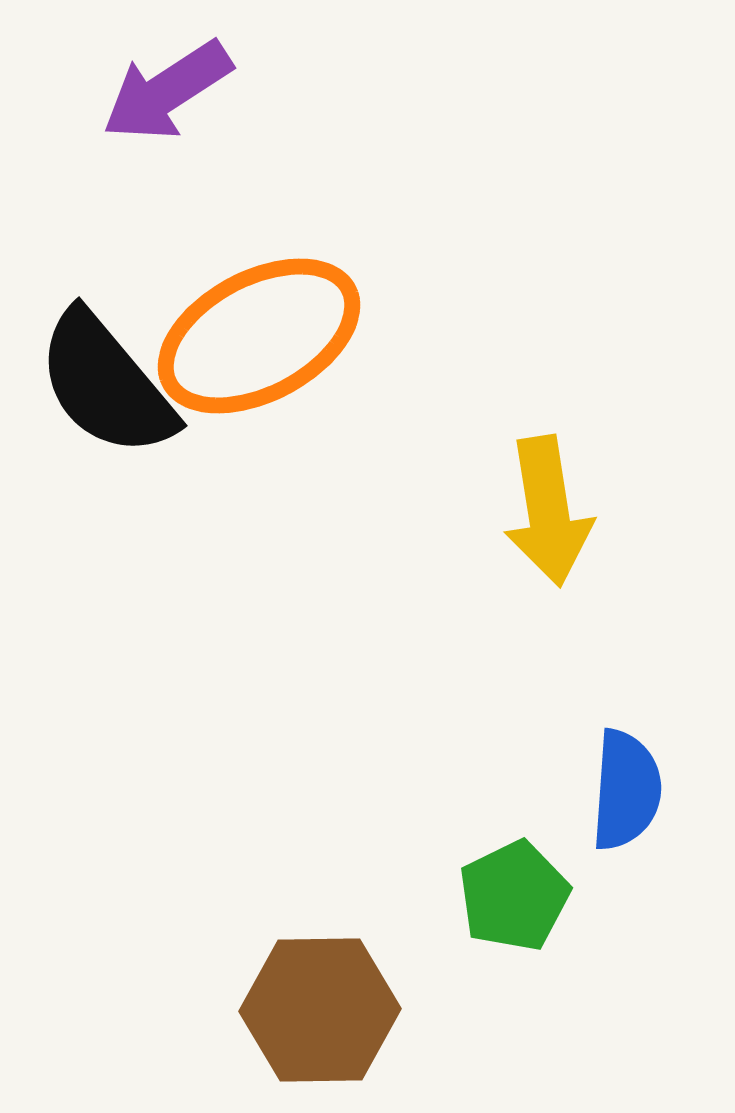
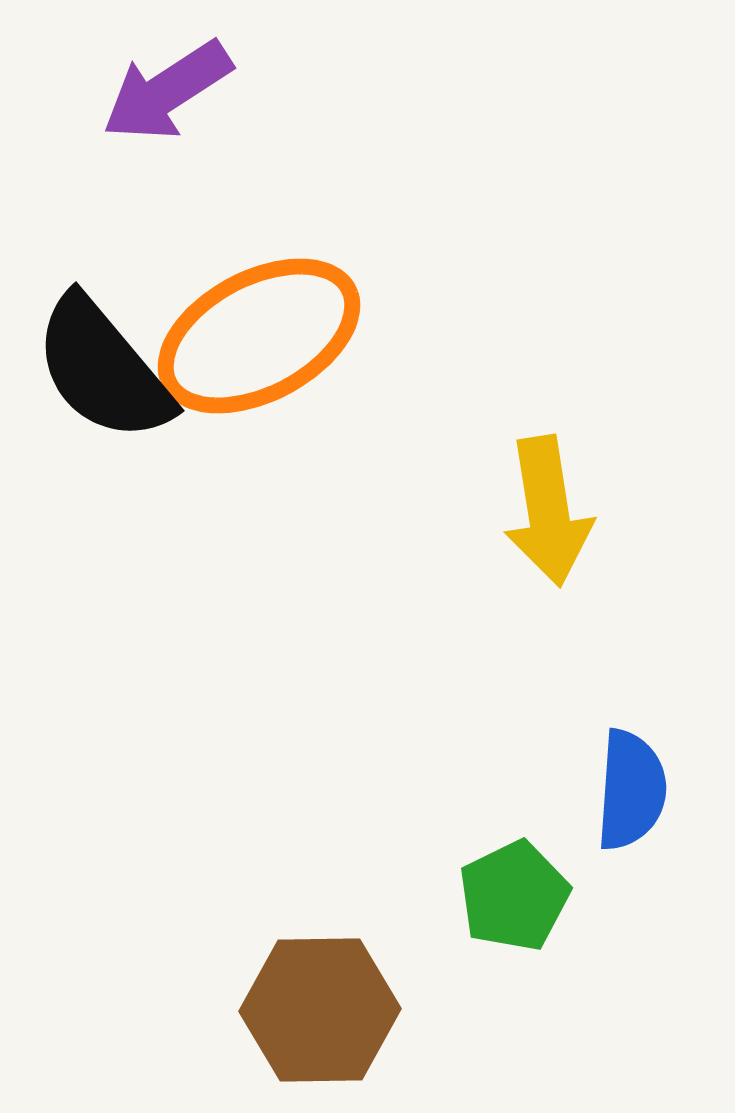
black semicircle: moved 3 px left, 15 px up
blue semicircle: moved 5 px right
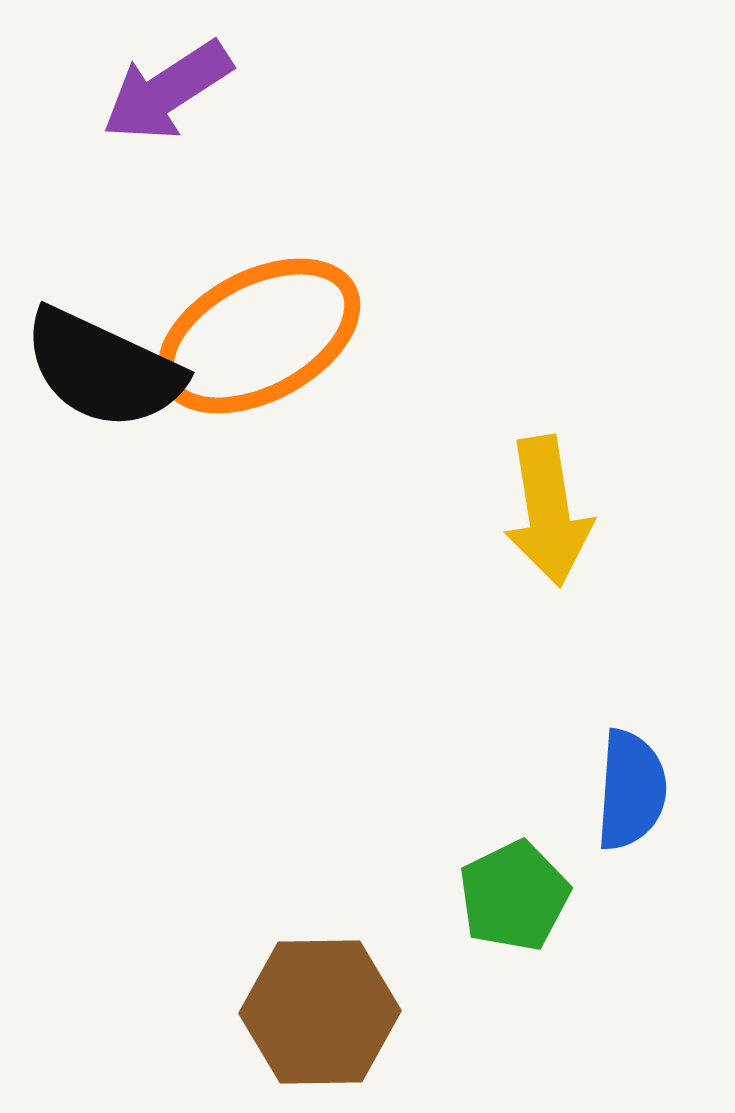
black semicircle: rotated 25 degrees counterclockwise
brown hexagon: moved 2 px down
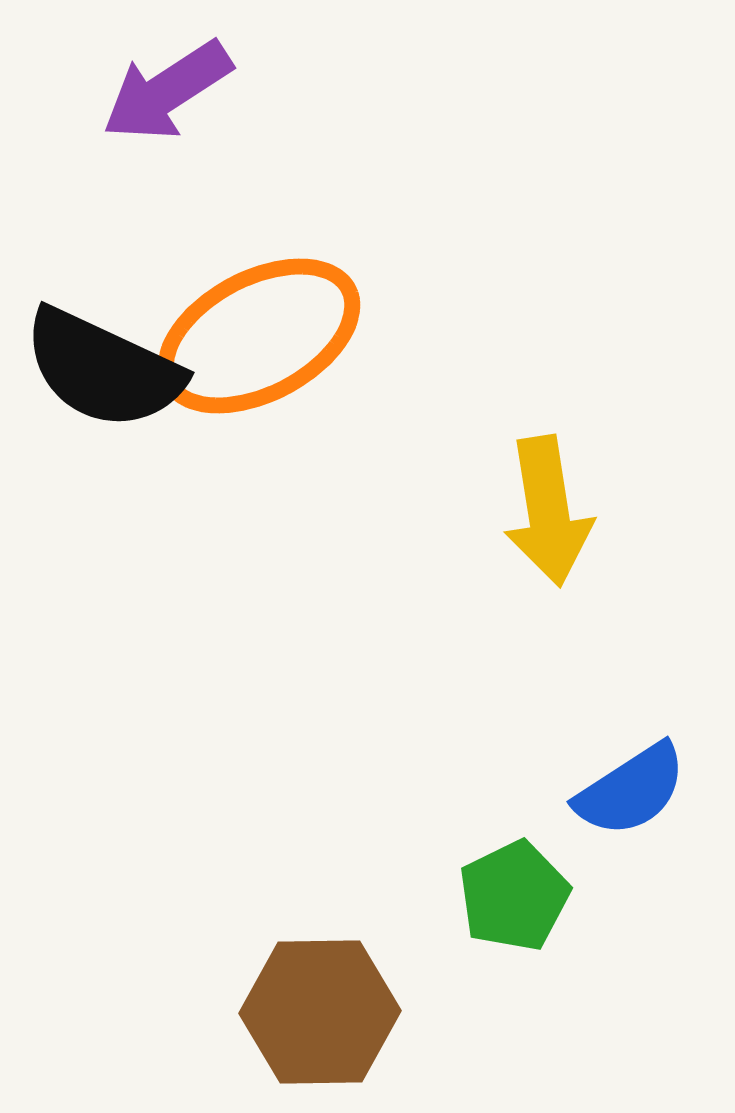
blue semicircle: rotated 53 degrees clockwise
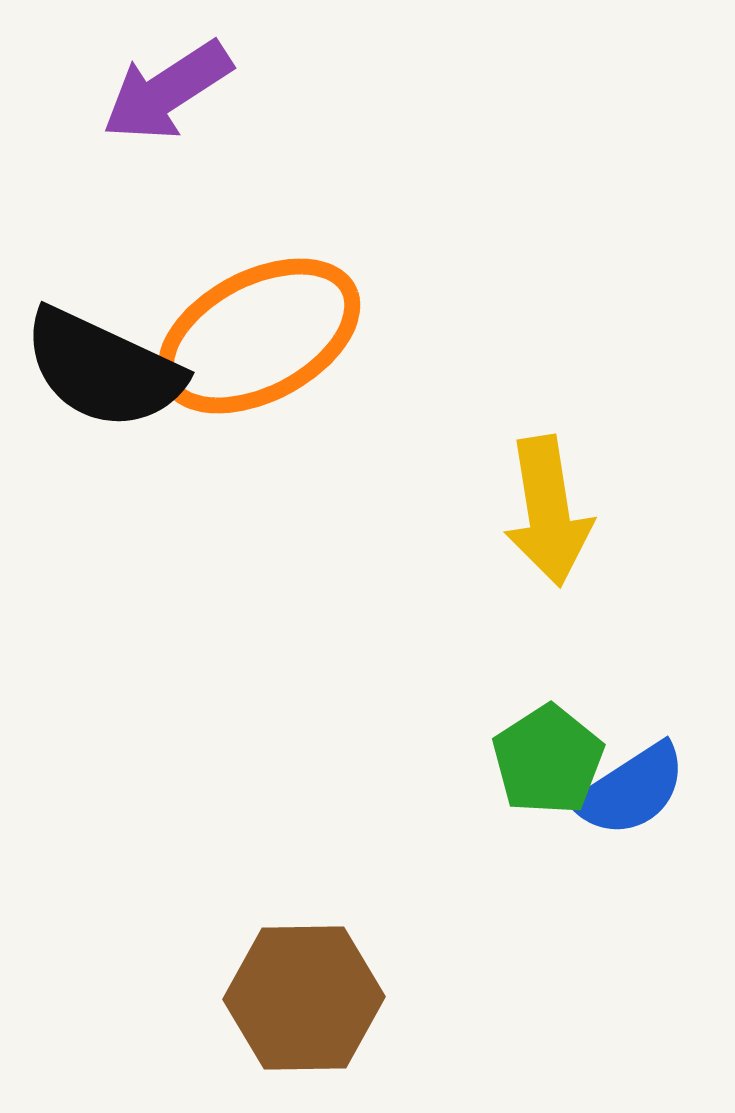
green pentagon: moved 34 px right, 136 px up; rotated 7 degrees counterclockwise
brown hexagon: moved 16 px left, 14 px up
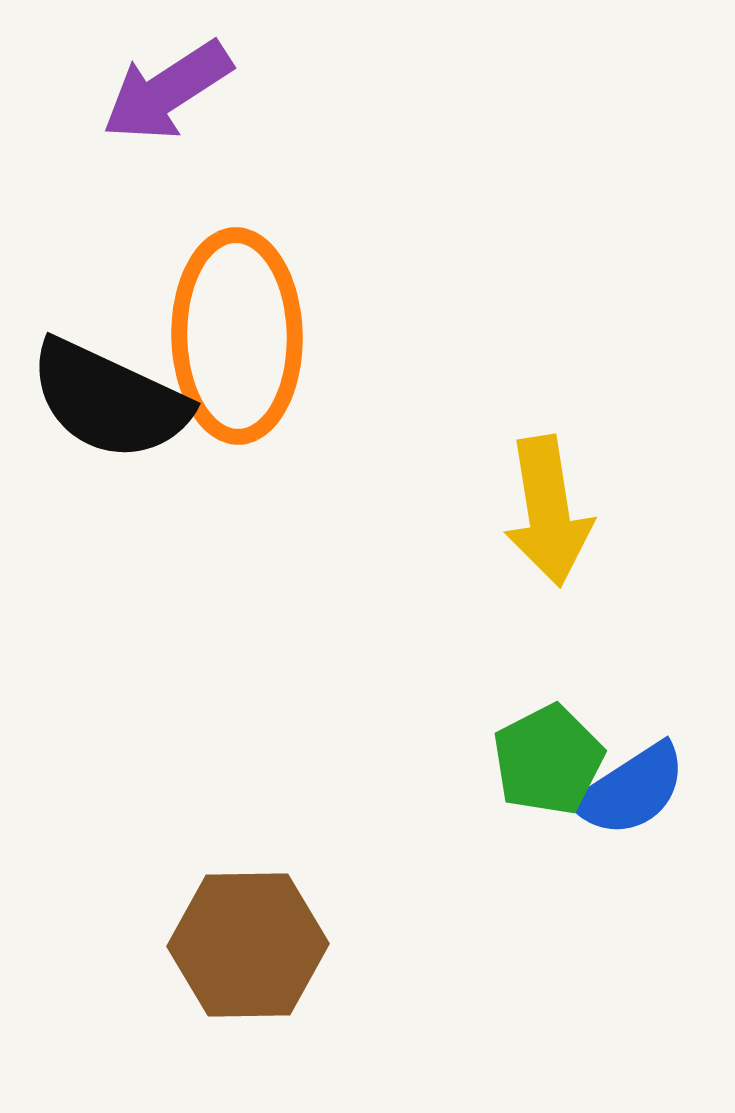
orange ellipse: moved 22 px left; rotated 63 degrees counterclockwise
black semicircle: moved 6 px right, 31 px down
green pentagon: rotated 6 degrees clockwise
brown hexagon: moved 56 px left, 53 px up
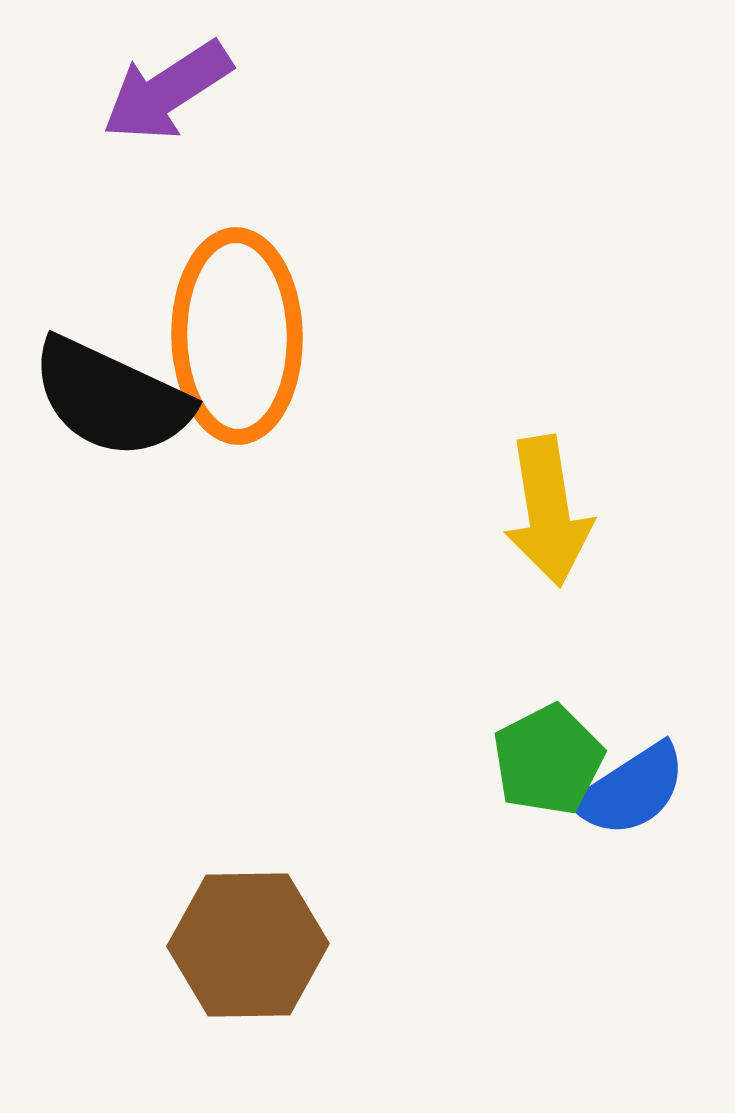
black semicircle: moved 2 px right, 2 px up
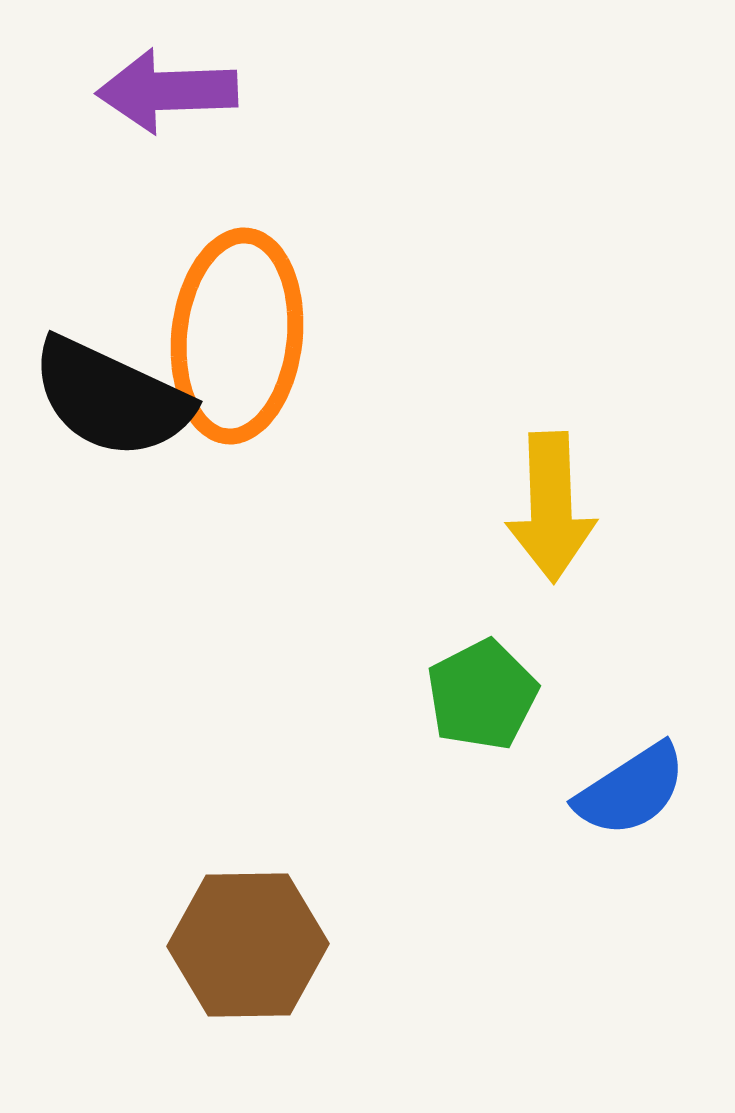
purple arrow: rotated 31 degrees clockwise
orange ellipse: rotated 7 degrees clockwise
yellow arrow: moved 3 px right, 4 px up; rotated 7 degrees clockwise
green pentagon: moved 66 px left, 65 px up
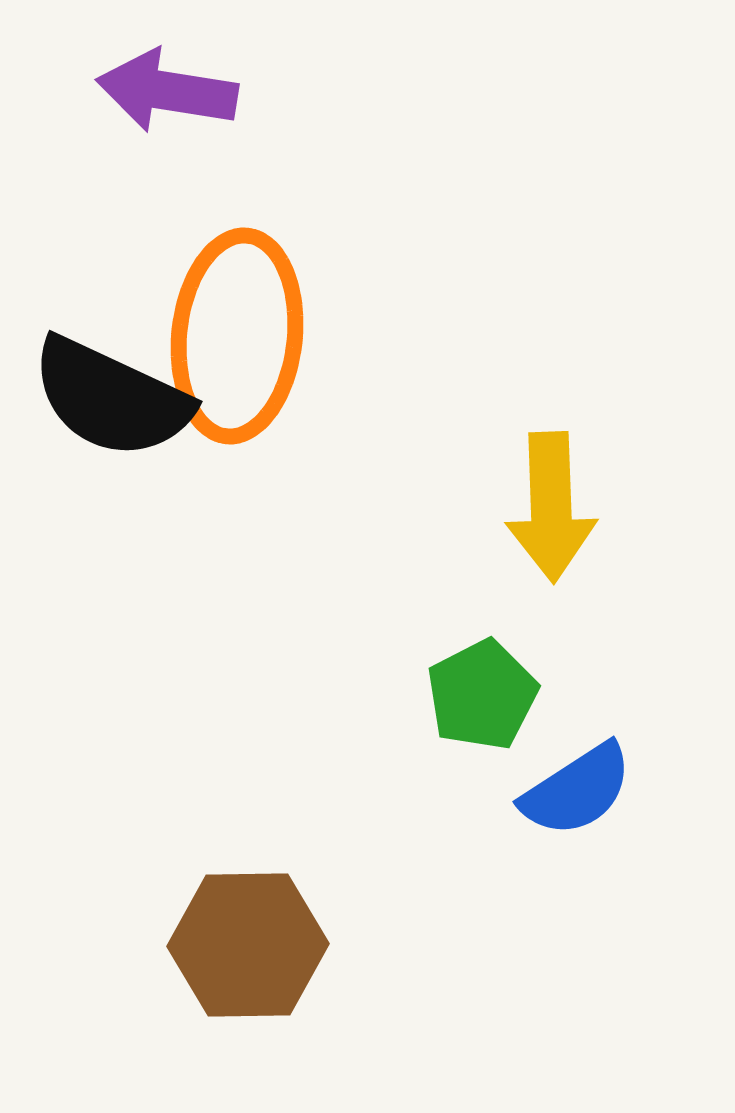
purple arrow: rotated 11 degrees clockwise
blue semicircle: moved 54 px left
